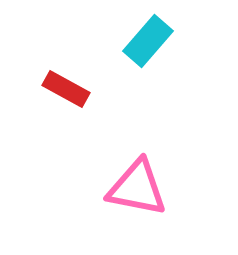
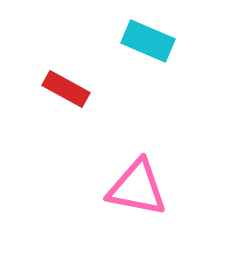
cyan rectangle: rotated 72 degrees clockwise
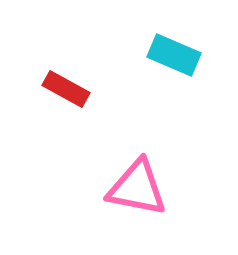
cyan rectangle: moved 26 px right, 14 px down
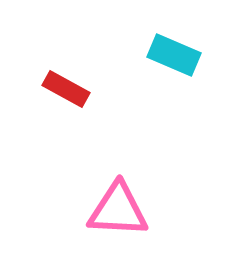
pink triangle: moved 19 px left, 22 px down; rotated 8 degrees counterclockwise
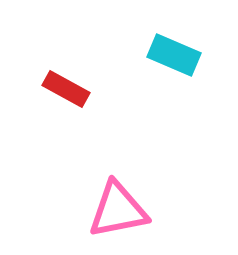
pink triangle: rotated 14 degrees counterclockwise
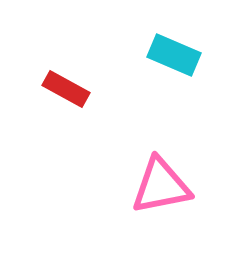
pink triangle: moved 43 px right, 24 px up
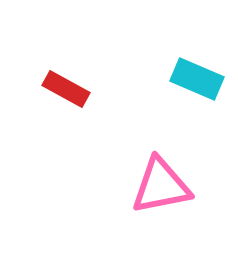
cyan rectangle: moved 23 px right, 24 px down
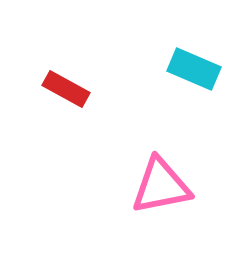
cyan rectangle: moved 3 px left, 10 px up
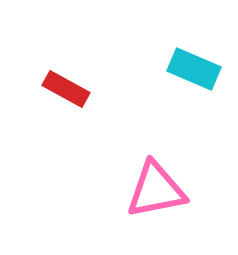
pink triangle: moved 5 px left, 4 px down
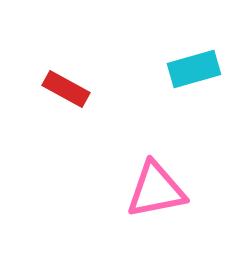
cyan rectangle: rotated 39 degrees counterclockwise
